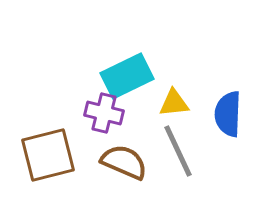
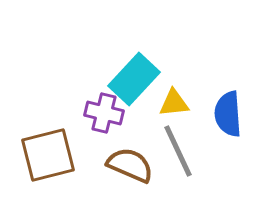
cyan rectangle: moved 7 px right, 3 px down; rotated 21 degrees counterclockwise
blue semicircle: rotated 6 degrees counterclockwise
brown semicircle: moved 6 px right, 3 px down
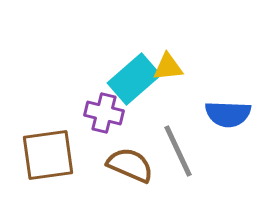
cyan rectangle: rotated 6 degrees clockwise
yellow triangle: moved 6 px left, 36 px up
blue semicircle: rotated 84 degrees counterclockwise
brown square: rotated 6 degrees clockwise
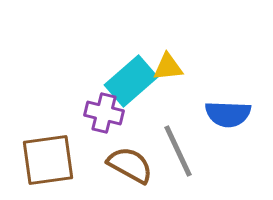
cyan rectangle: moved 3 px left, 2 px down
brown square: moved 5 px down
brown semicircle: rotated 6 degrees clockwise
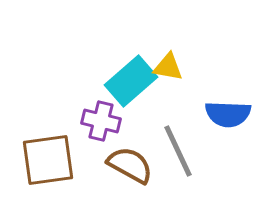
yellow triangle: rotated 16 degrees clockwise
purple cross: moved 3 px left, 8 px down
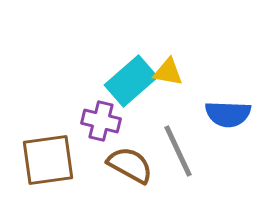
yellow triangle: moved 5 px down
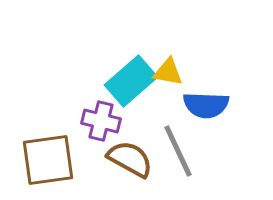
blue semicircle: moved 22 px left, 9 px up
brown semicircle: moved 6 px up
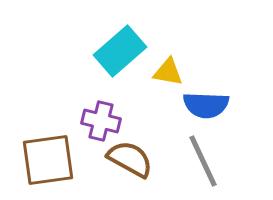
cyan rectangle: moved 11 px left, 30 px up
gray line: moved 25 px right, 10 px down
